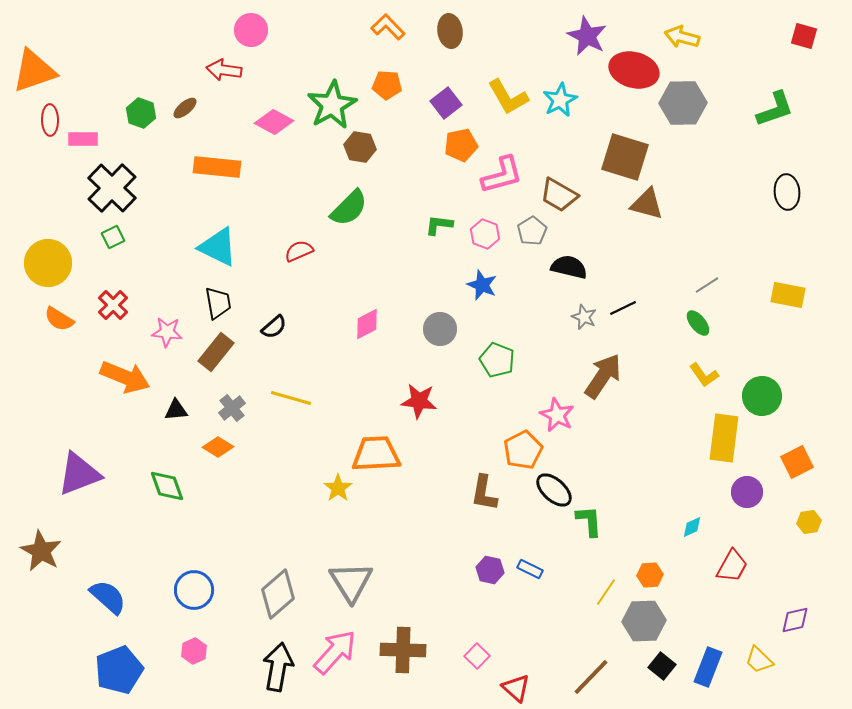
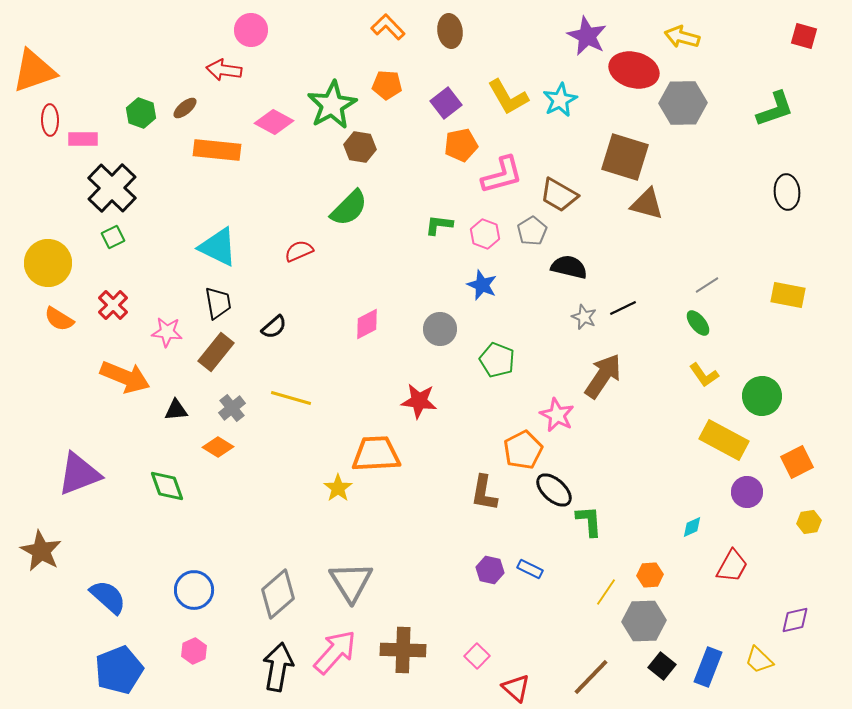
orange rectangle at (217, 167): moved 17 px up
yellow rectangle at (724, 438): moved 2 px down; rotated 69 degrees counterclockwise
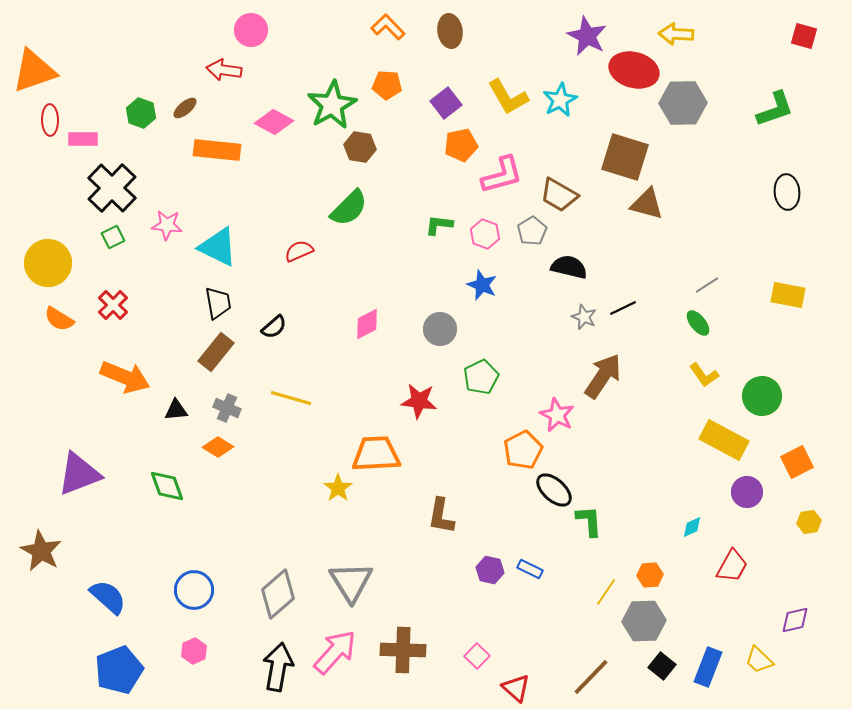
yellow arrow at (682, 37): moved 6 px left, 3 px up; rotated 12 degrees counterclockwise
pink star at (167, 332): moved 107 px up
green pentagon at (497, 360): moved 16 px left, 17 px down; rotated 24 degrees clockwise
gray cross at (232, 408): moved 5 px left; rotated 28 degrees counterclockwise
brown L-shape at (484, 493): moved 43 px left, 23 px down
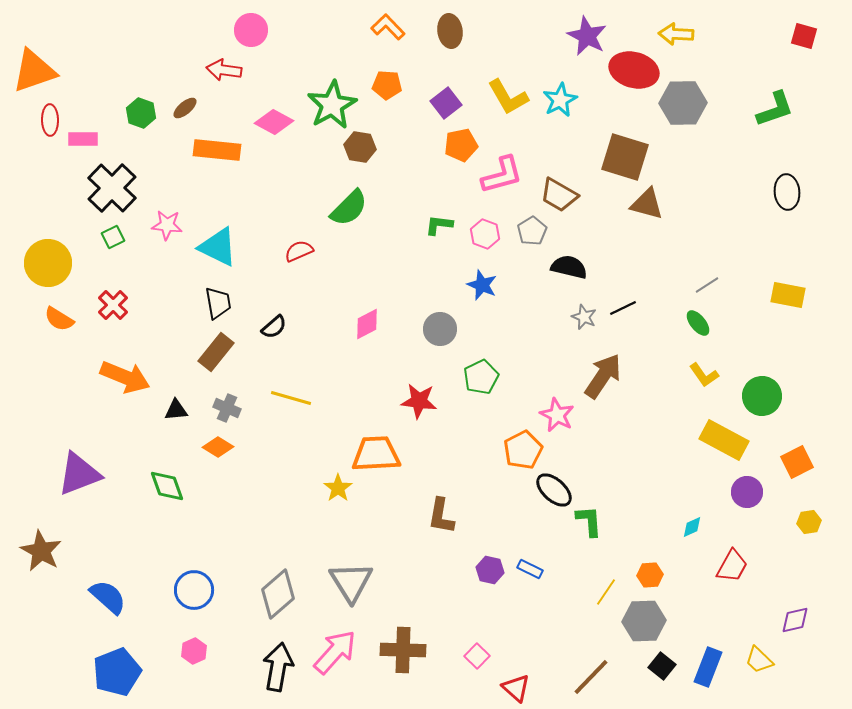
blue pentagon at (119, 670): moved 2 px left, 2 px down
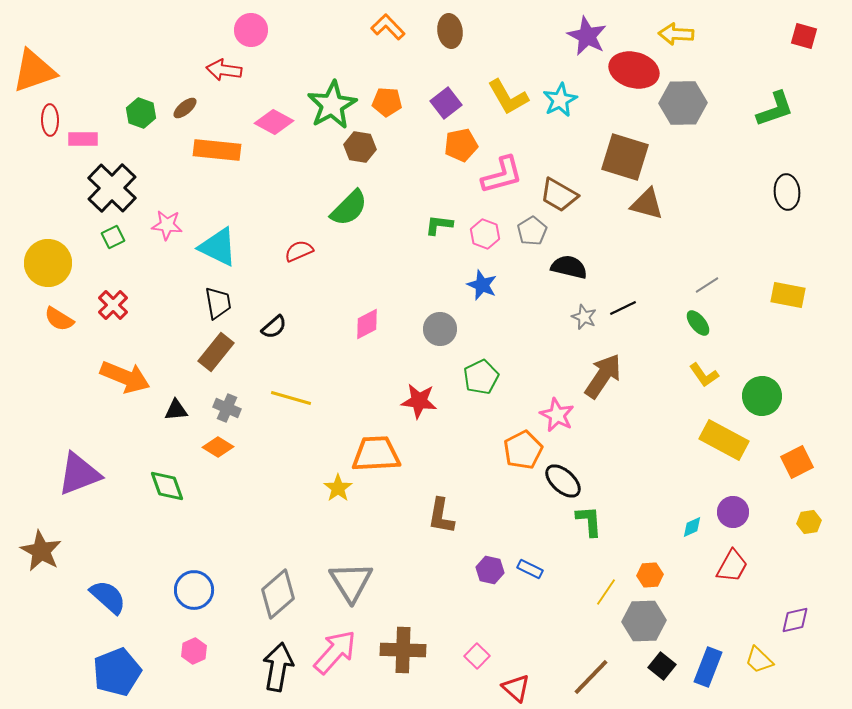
orange pentagon at (387, 85): moved 17 px down
black ellipse at (554, 490): moved 9 px right, 9 px up
purple circle at (747, 492): moved 14 px left, 20 px down
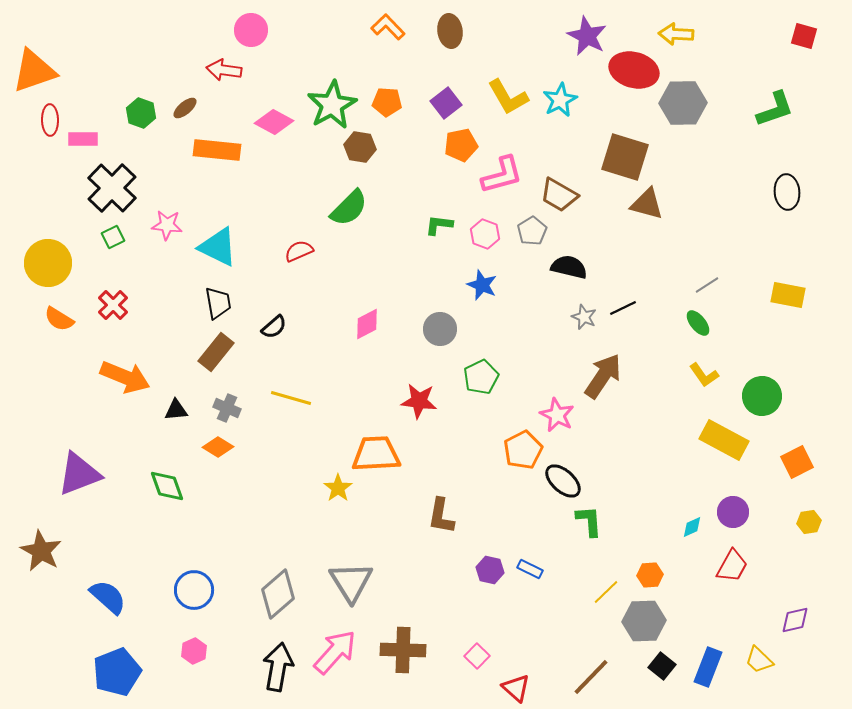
yellow line at (606, 592): rotated 12 degrees clockwise
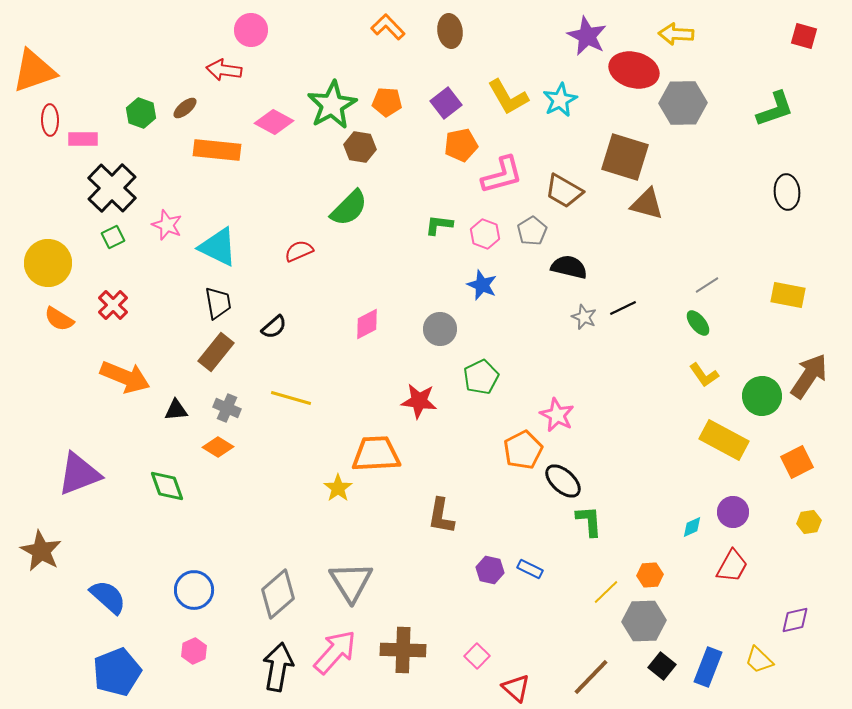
brown trapezoid at (559, 195): moved 5 px right, 4 px up
pink star at (167, 225): rotated 16 degrees clockwise
brown arrow at (603, 376): moved 206 px right
